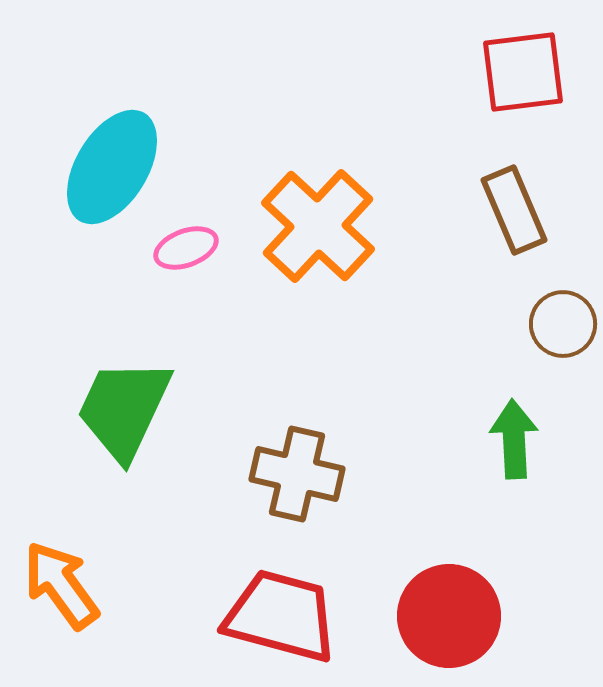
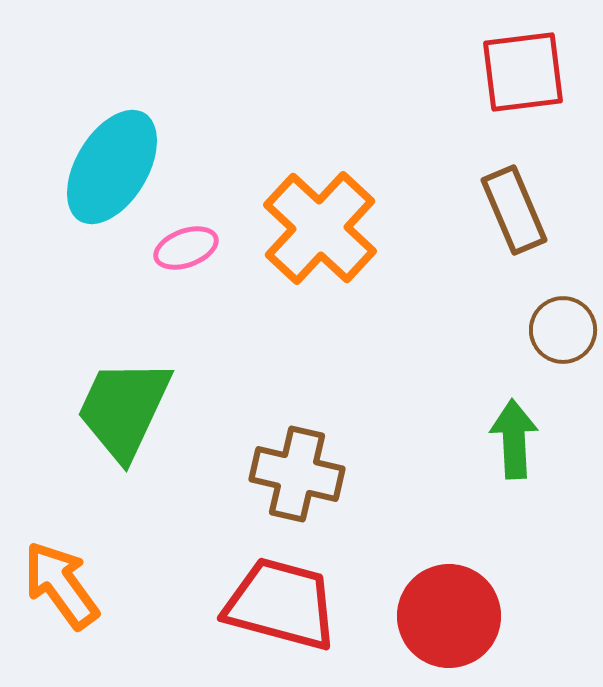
orange cross: moved 2 px right, 2 px down
brown circle: moved 6 px down
red trapezoid: moved 12 px up
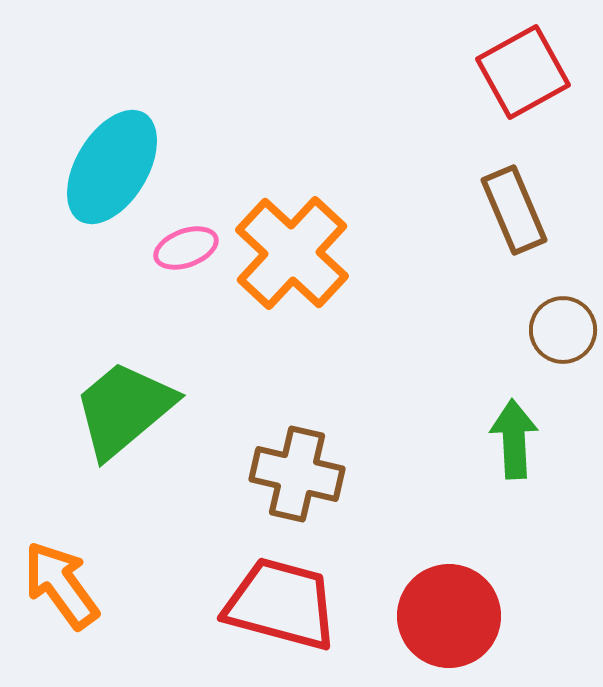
red square: rotated 22 degrees counterclockwise
orange cross: moved 28 px left, 25 px down
green trapezoid: rotated 25 degrees clockwise
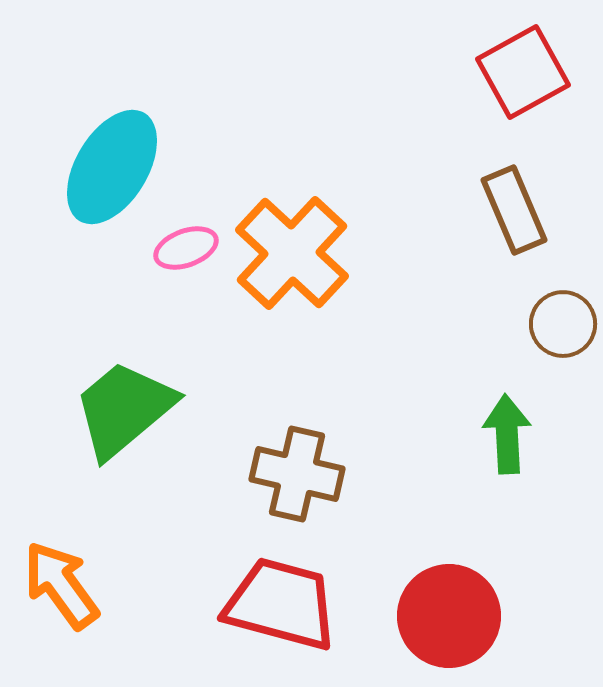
brown circle: moved 6 px up
green arrow: moved 7 px left, 5 px up
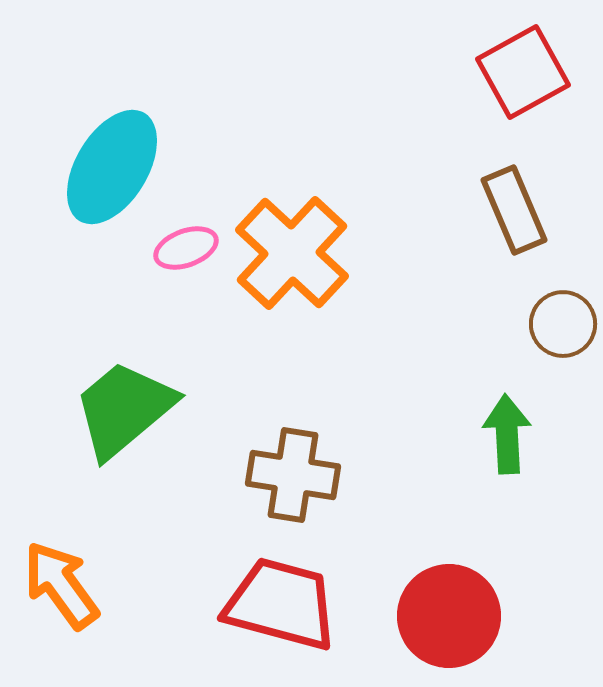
brown cross: moved 4 px left, 1 px down; rotated 4 degrees counterclockwise
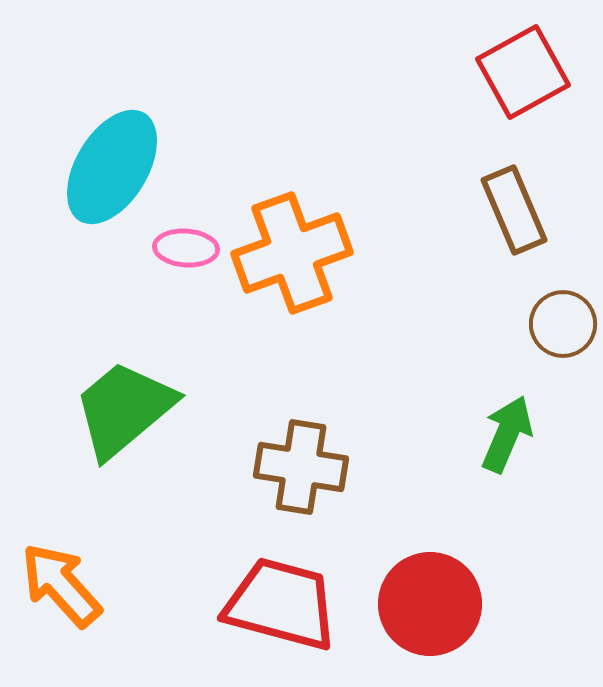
pink ellipse: rotated 24 degrees clockwise
orange cross: rotated 27 degrees clockwise
green arrow: rotated 26 degrees clockwise
brown cross: moved 8 px right, 8 px up
orange arrow: rotated 6 degrees counterclockwise
red circle: moved 19 px left, 12 px up
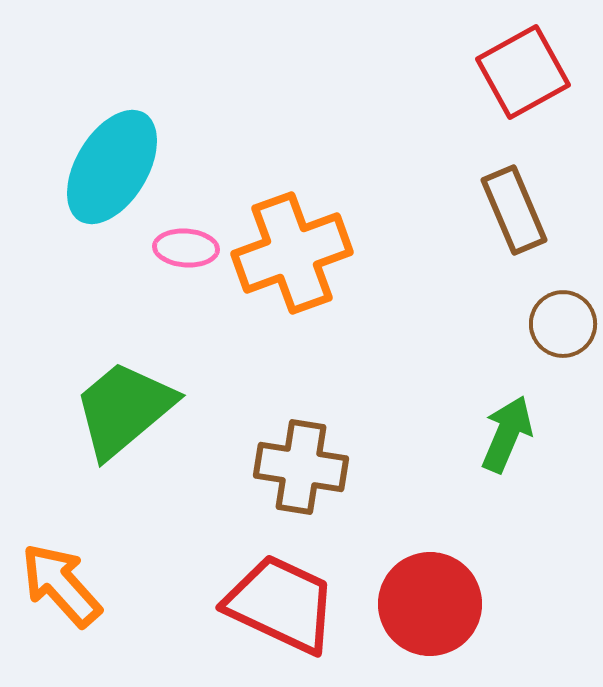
red trapezoid: rotated 10 degrees clockwise
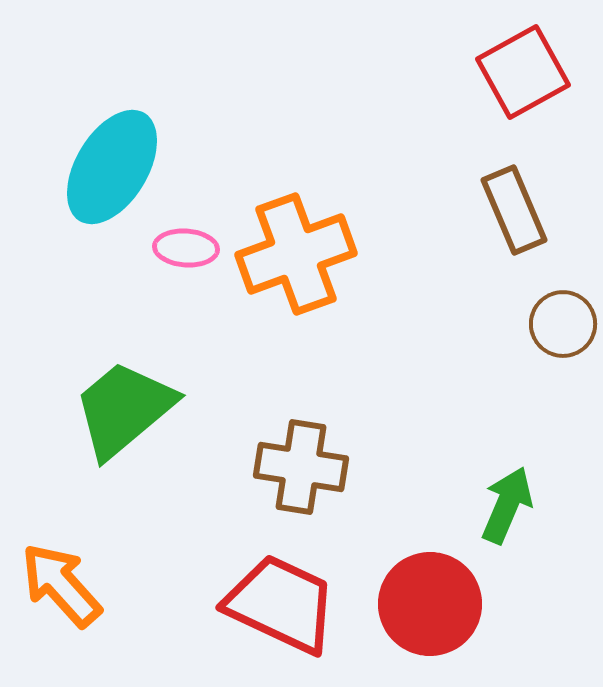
orange cross: moved 4 px right, 1 px down
green arrow: moved 71 px down
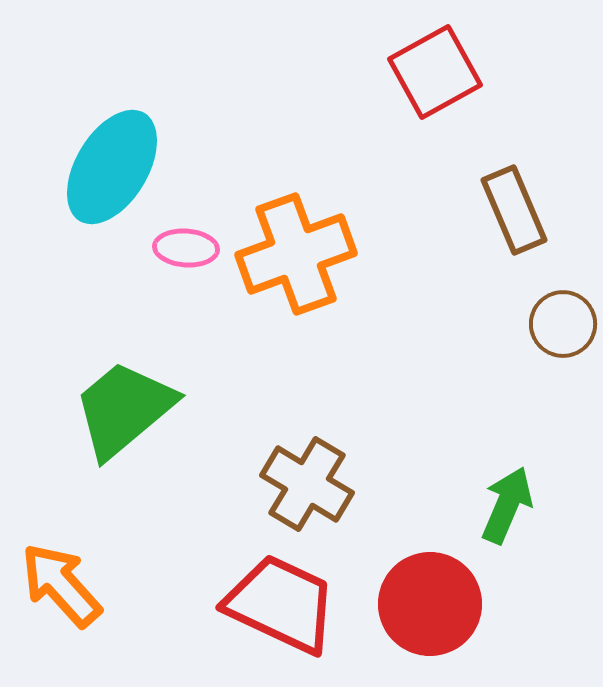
red square: moved 88 px left
brown cross: moved 6 px right, 17 px down; rotated 22 degrees clockwise
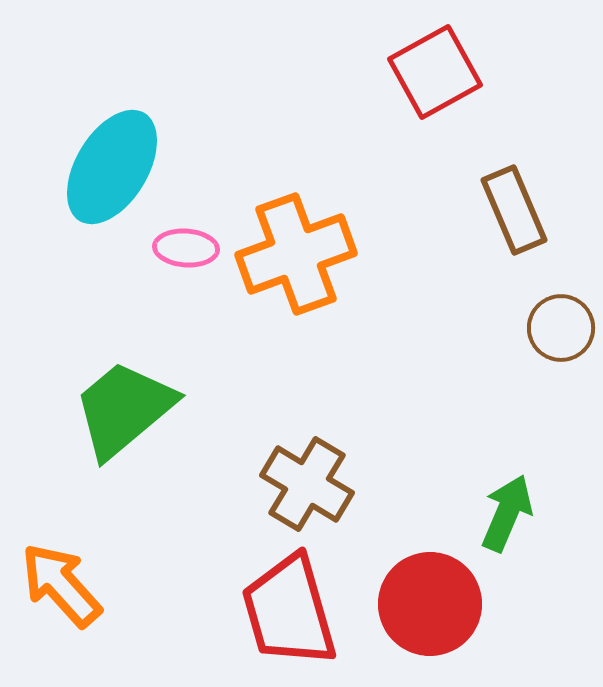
brown circle: moved 2 px left, 4 px down
green arrow: moved 8 px down
red trapezoid: moved 8 px right, 7 px down; rotated 131 degrees counterclockwise
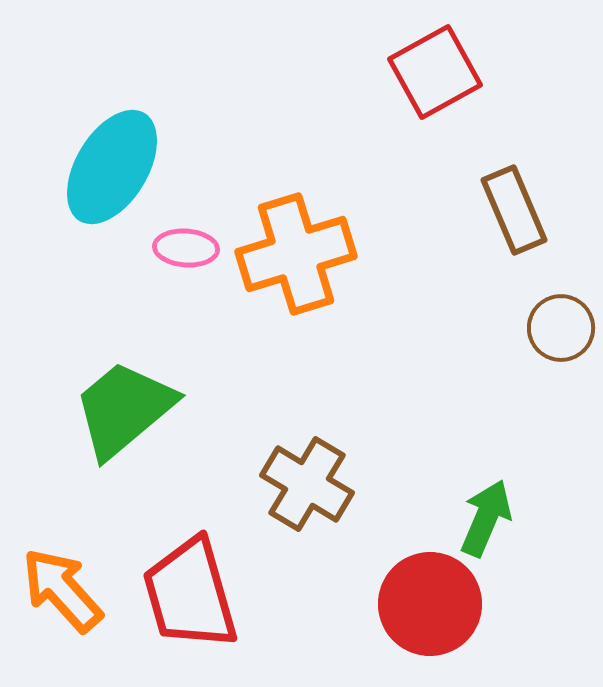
orange cross: rotated 3 degrees clockwise
green arrow: moved 21 px left, 5 px down
orange arrow: moved 1 px right, 5 px down
red trapezoid: moved 99 px left, 17 px up
